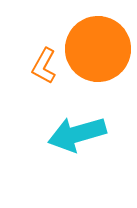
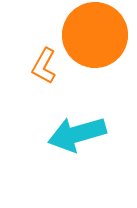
orange circle: moved 3 px left, 14 px up
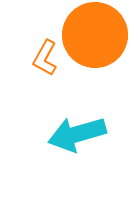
orange L-shape: moved 1 px right, 8 px up
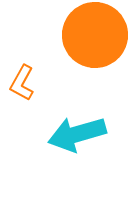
orange L-shape: moved 23 px left, 25 px down
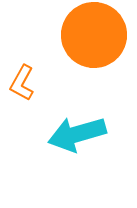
orange circle: moved 1 px left
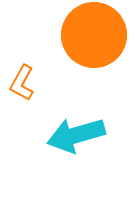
cyan arrow: moved 1 px left, 1 px down
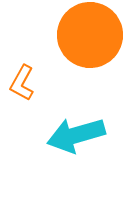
orange circle: moved 4 px left
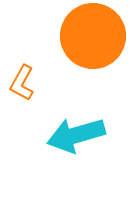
orange circle: moved 3 px right, 1 px down
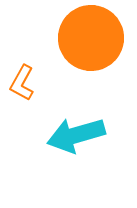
orange circle: moved 2 px left, 2 px down
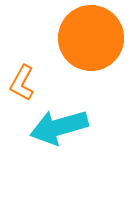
cyan arrow: moved 17 px left, 8 px up
